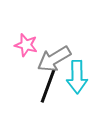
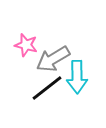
gray arrow: moved 1 px left
black line: moved 1 px left, 2 px down; rotated 32 degrees clockwise
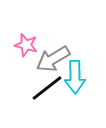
cyan arrow: moved 2 px left
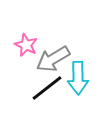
pink star: rotated 10 degrees clockwise
cyan arrow: moved 3 px right, 1 px down
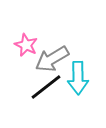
gray arrow: moved 1 px left
black line: moved 1 px left, 1 px up
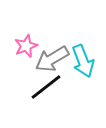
pink star: moved 1 px down; rotated 25 degrees clockwise
cyan arrow: moved 5 px right, 17 px up; rotated 20 degrees counterclockwise
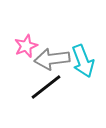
gray arrow: rotated 24 degrees clockwise
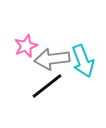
black line: moved 1 px right, 1 px up
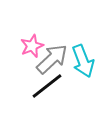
pink star: moved 6 px right
gray arrow: rotated 144 degrees clockwise
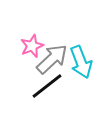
cyan arrow: moved 2 px left, 1 px down
